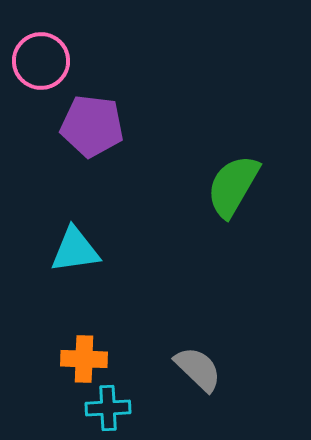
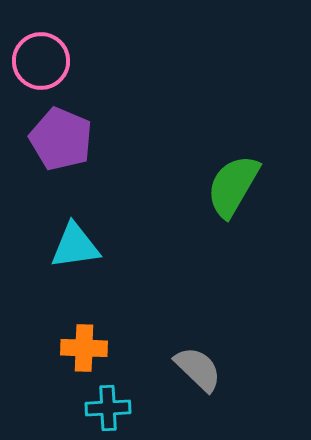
purple pentagon: moved 31 px left, 13 px down; rotated 16 degrees clockwise
cyan triangle: moved 4 px up
orange cross: moved 11 px up
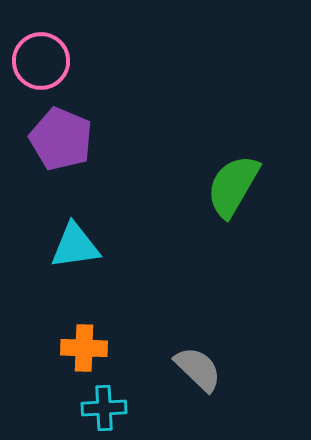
cyan cross: moved 4 px left
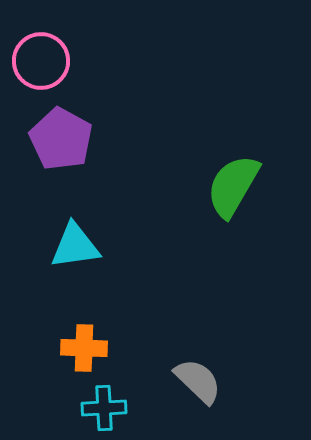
purple pentagon: rotated 6 degrees clockwise
gray semicircle: moved 12 px down
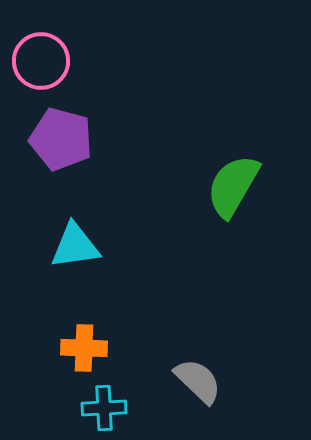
purple pentagon: rotated 14 degrees counterclockwise
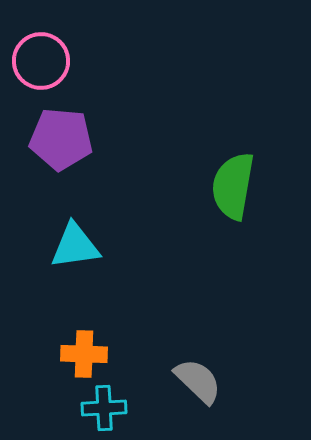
purple pentagon: rotated 10 degrees counterclockwise
green semicircle: rotated 20 degrees counterclockwise
orange cross: moved 6 px down
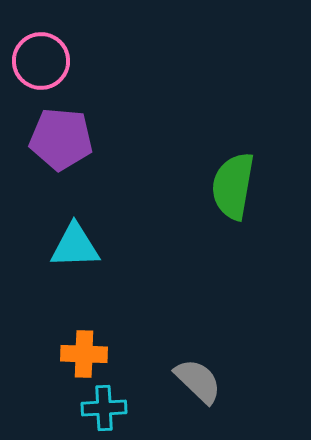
cyan triangle: rotated 6 degrees clockwise
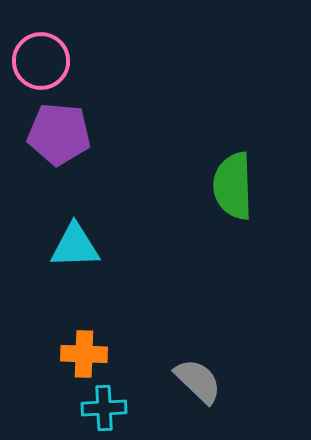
purple pentagon: moved 2 px left, 5 px up
green semicircle: rotated 12 degrees counterclockwise
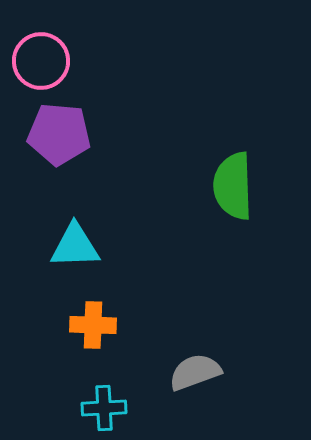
orange cross: moved 9 px right, 29 px up
gray semicircle: moved 3 px left, 9 px up; rotated 64 degrees counterclockwise
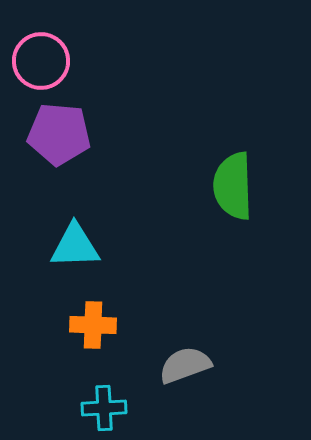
gray semicircle: moved 10 px left, 7 px up
